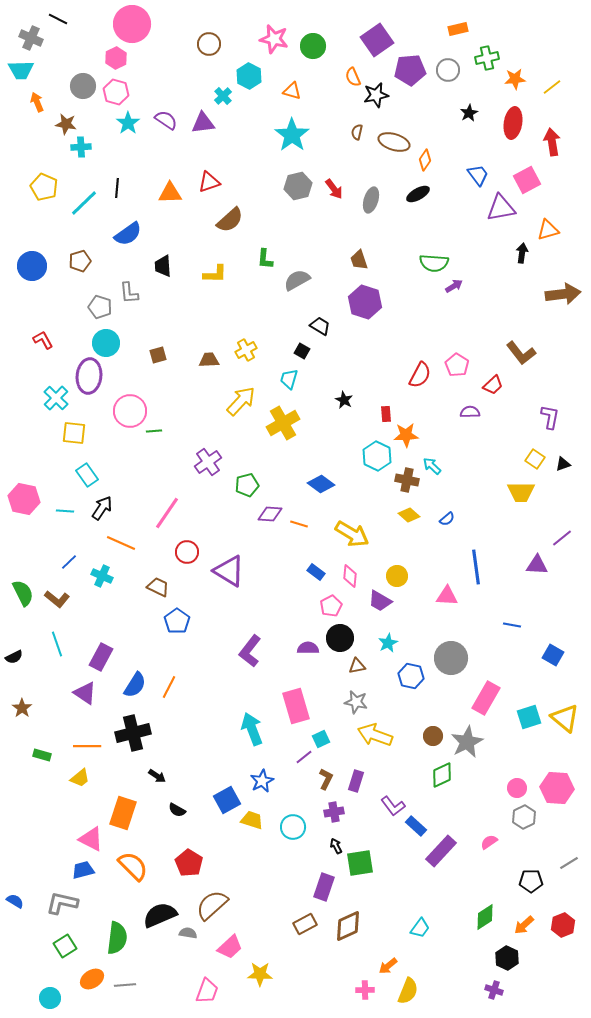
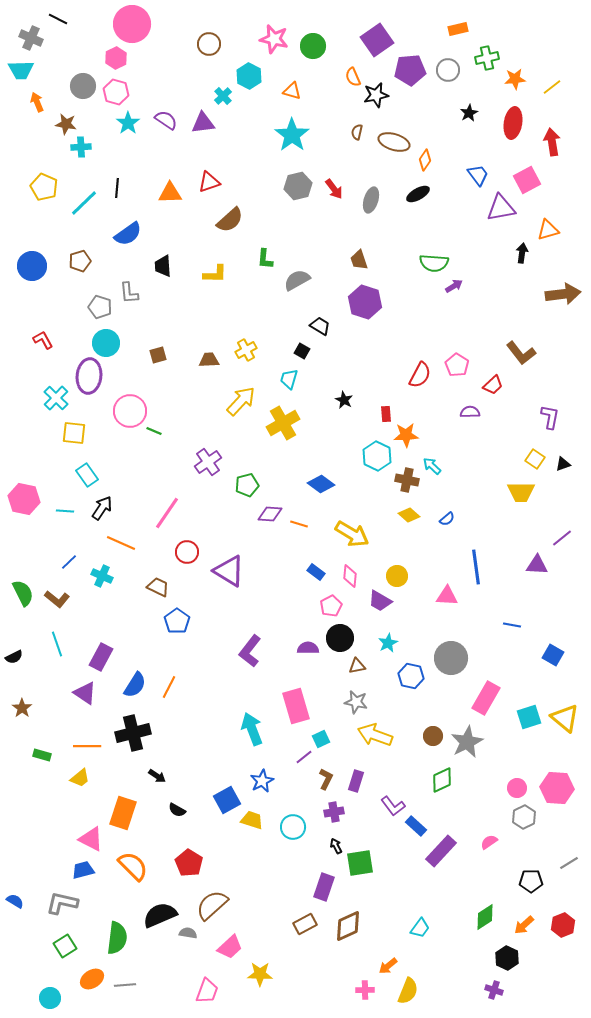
green line at (154, 431): rotated 28 degrees clockwise
green diamond at (442, 775): moved 5 px down
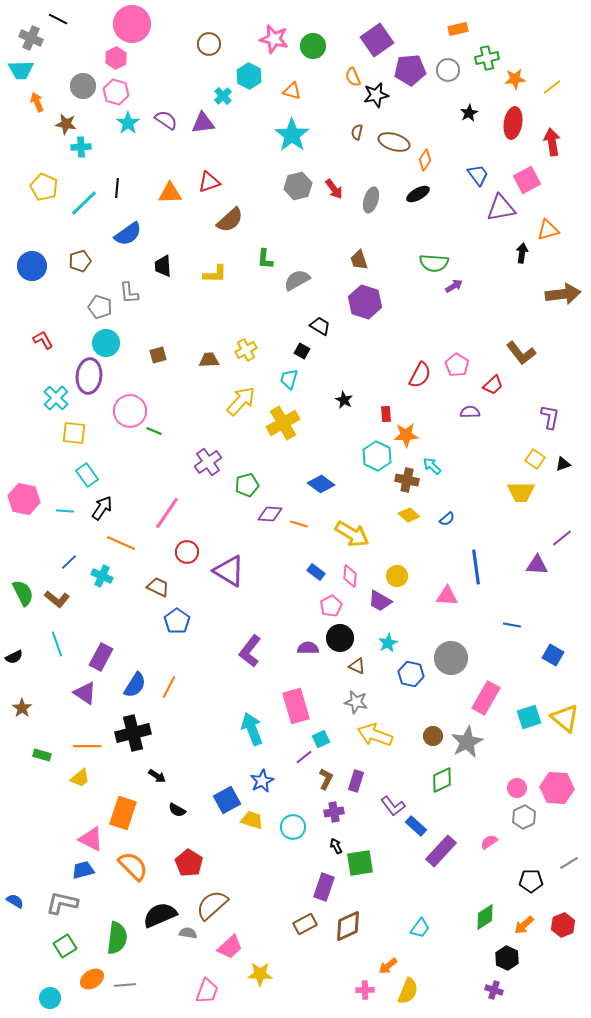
brown triangle at (357, 666): rotated 36 degrees clockwise
blue hexagon at (411, 676): moved 2 px up
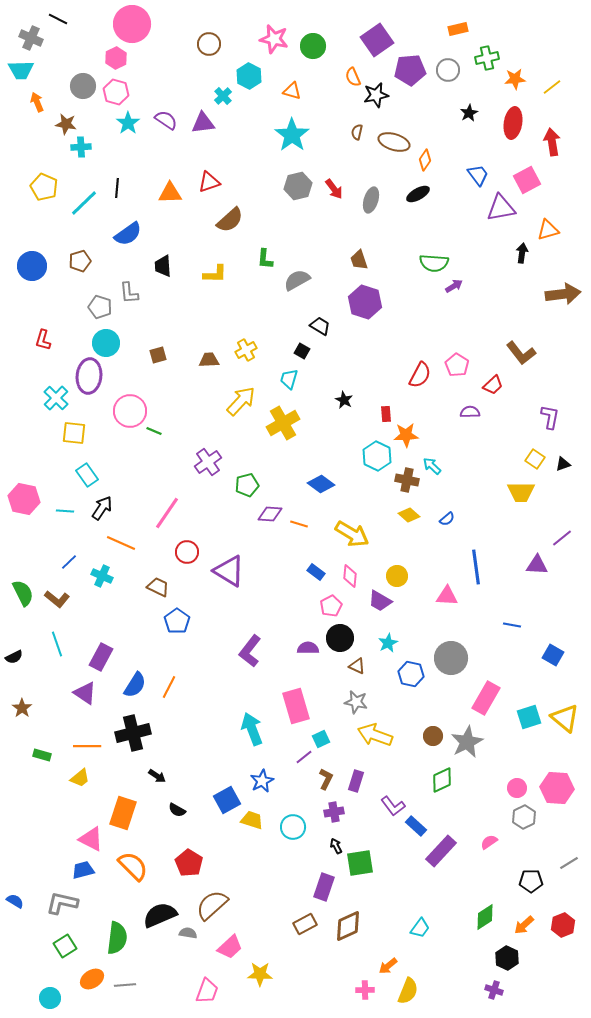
red L-shape at (43, 340): rotated 135 degrees counterclockwise
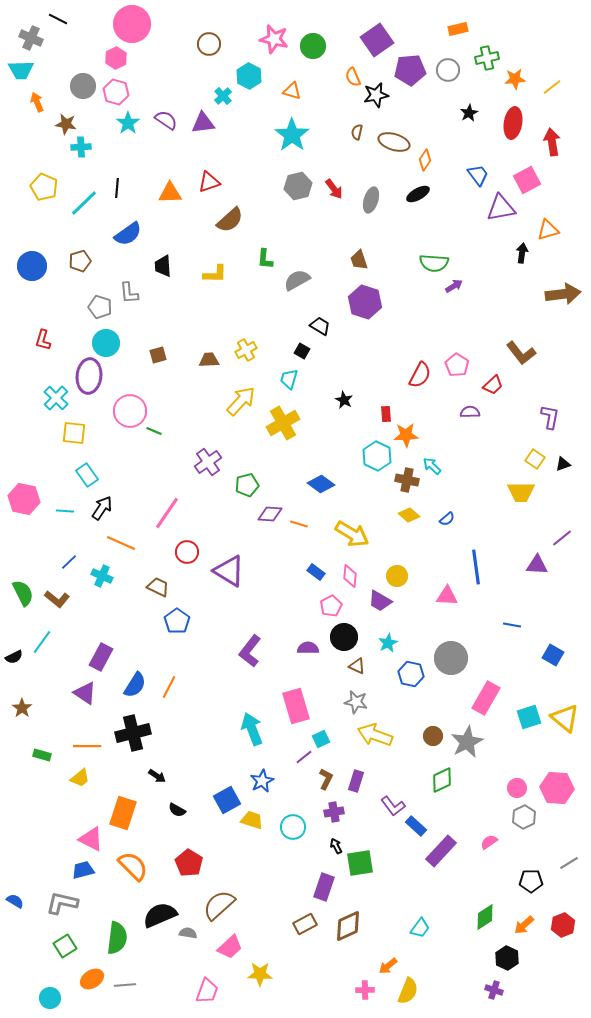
black circle at (340, 638): moved 4 px right, 1 px up
cyan line at (57, 644): moved 15 px left, 2 px up; rotated 55 degrees clockwise
brown semicircle at (212, 905): moved 7 px right
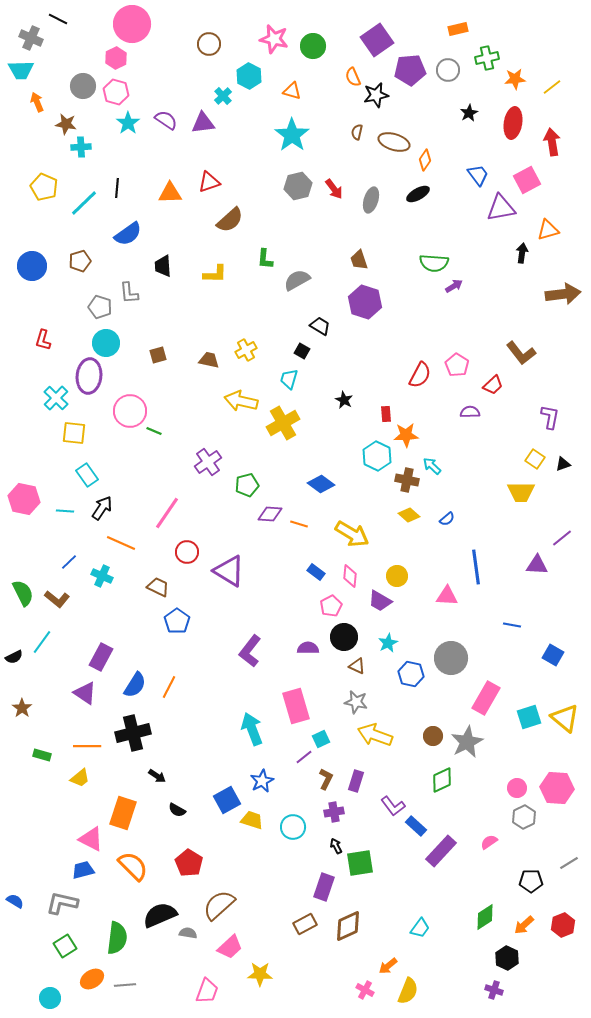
brown trapezoid at (209, 360): rotated 15 degrees clockwise
yellow arrow at (241, 401): rotated 120 degrees counterclockwise
pink cross at (365, 990): rotated 30 degrees clockwise
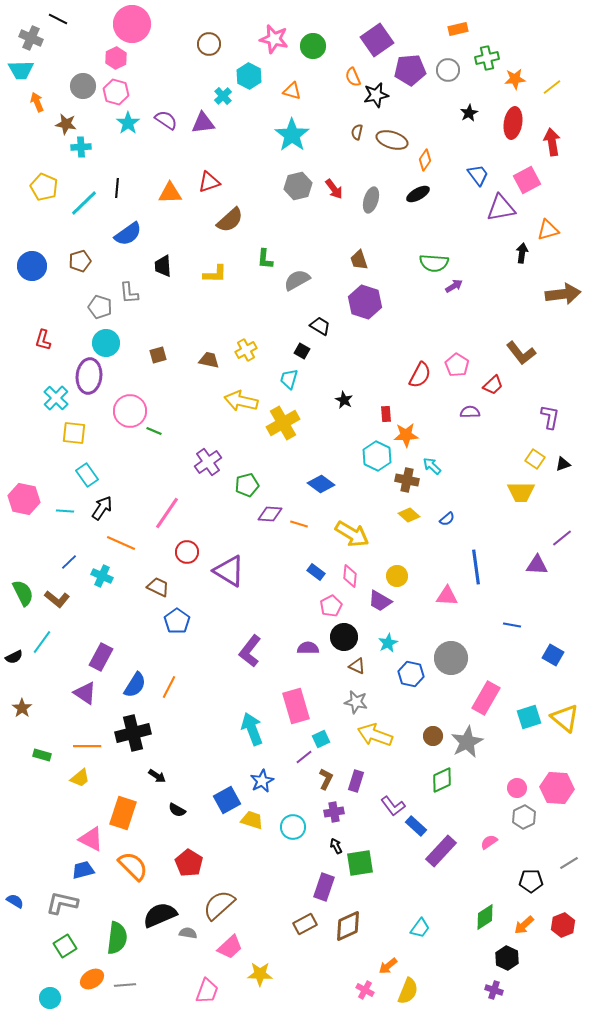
brown ellipse at (394, 142): moved 2 px left, 2 px up
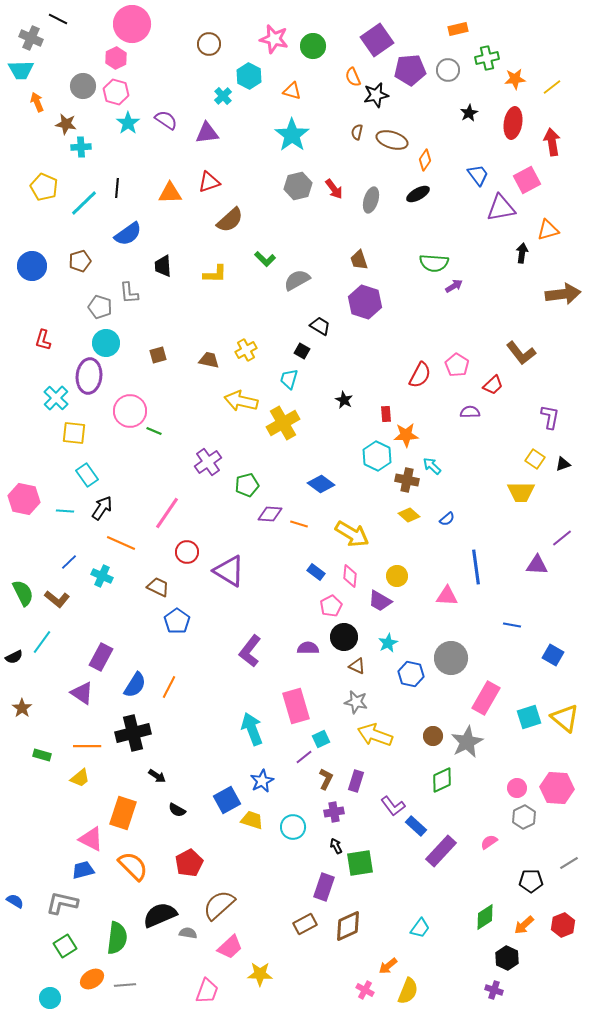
purple triangle at (203, 123): moved 4 px right, 10 px down
green L-shape at (265, 259): rotated 50 degrees counterclockwise
purple triangle at (85, 693): moved 3 px left
red pentagon at (189, 863): rotated 12 degrees clockwise
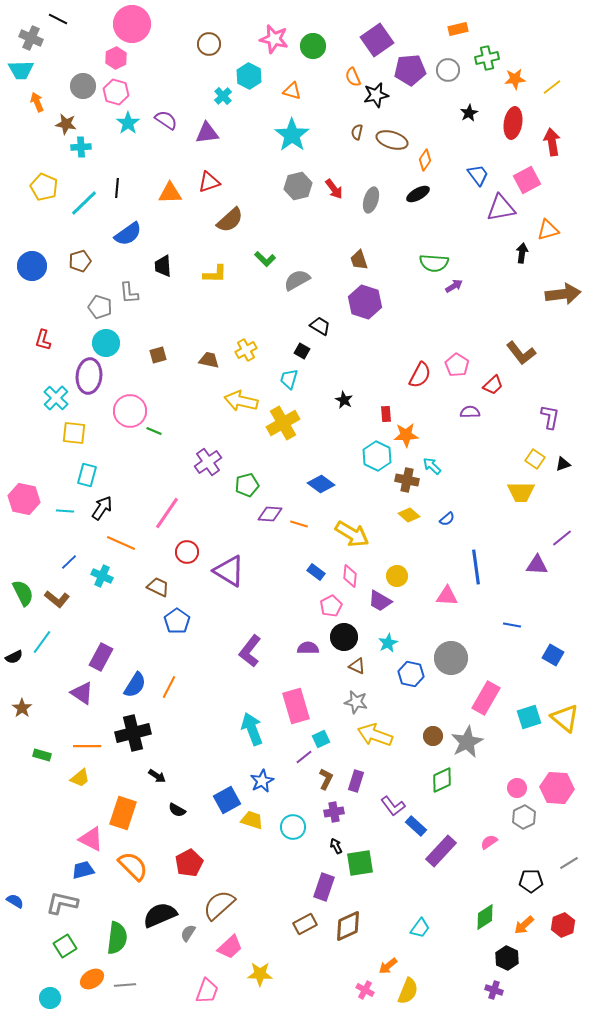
cyan rectangle at (87, 475): rotated 50 degrees clockwise
gray semicircle at (188, 933): rotated 66 degrees counterclockwise
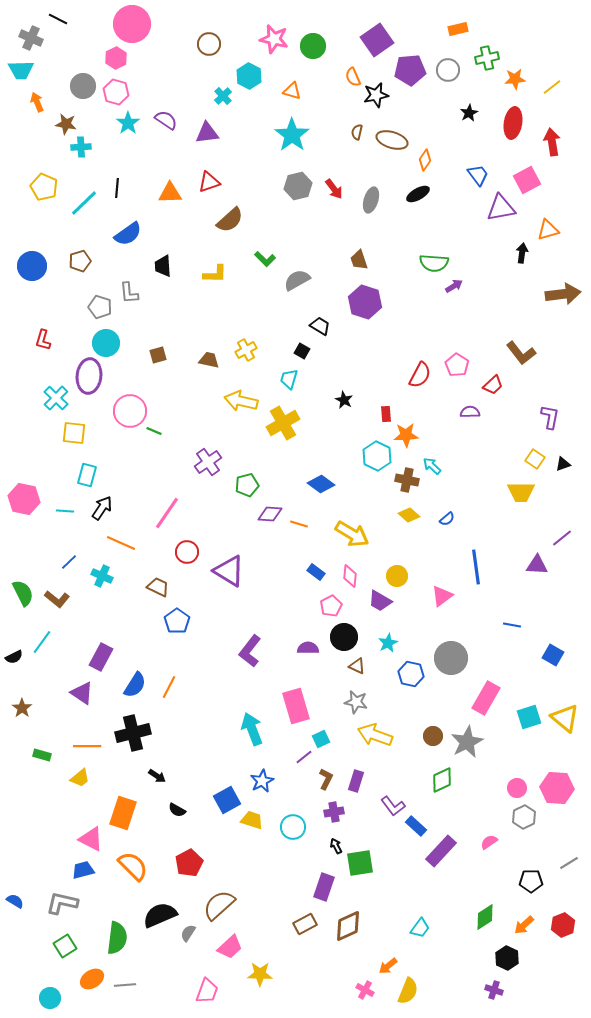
pink triangle at (447, 596): moved 5 px left; rotated 40 degrees counterclockwise
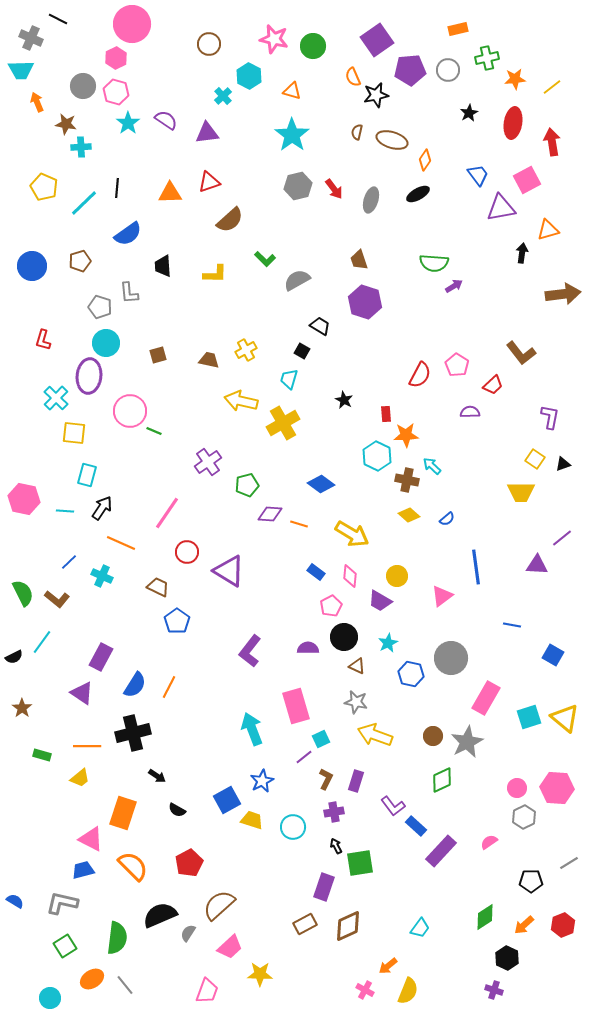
gray line at (125, 985): rotated 55 degrees clockwise
